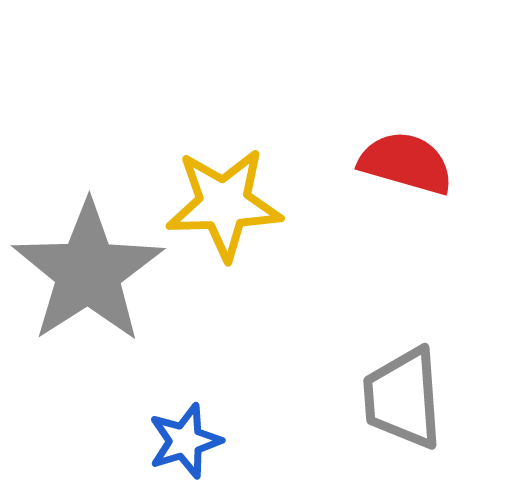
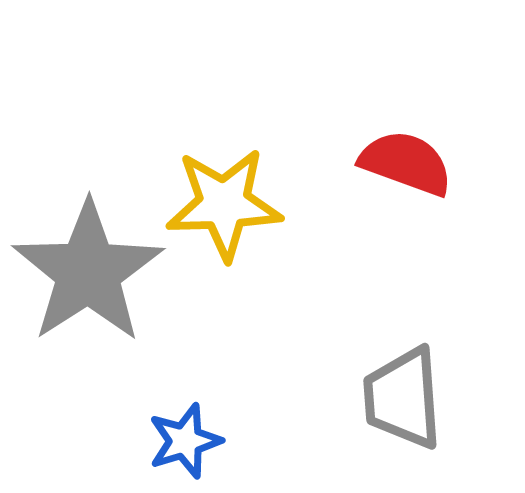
red semicircle: rotated 4 degrees clockwise
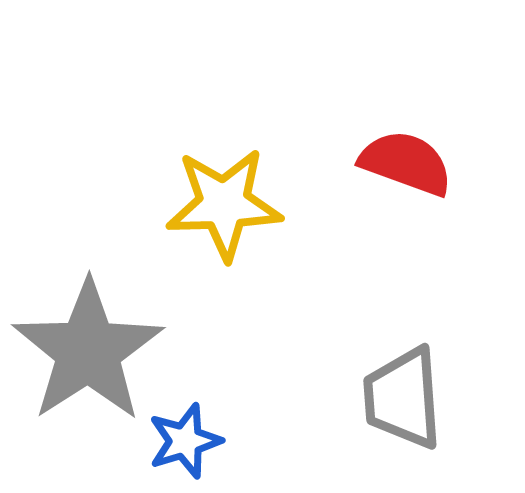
gray star: moved 79 px down
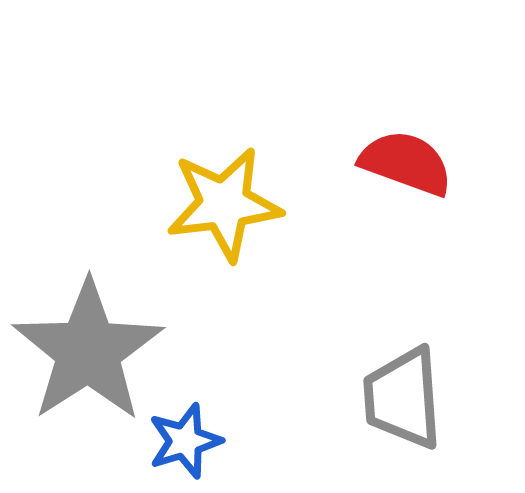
yellow star: rotated 5 degrees counterclockwise
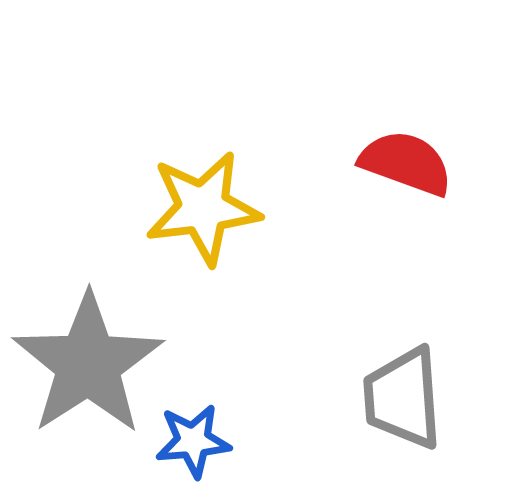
yellow star: moved 21 px left, 4 px down
gray star: moved 13 px down
blue star: moved 8 px right; rotated 12 degrees clockwise
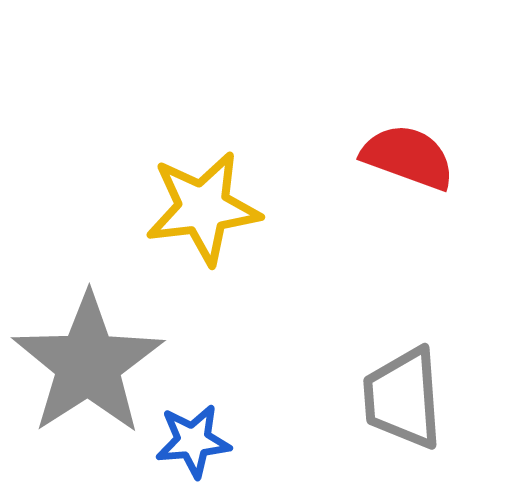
red semicircle: moved 2 px right, 6 px up
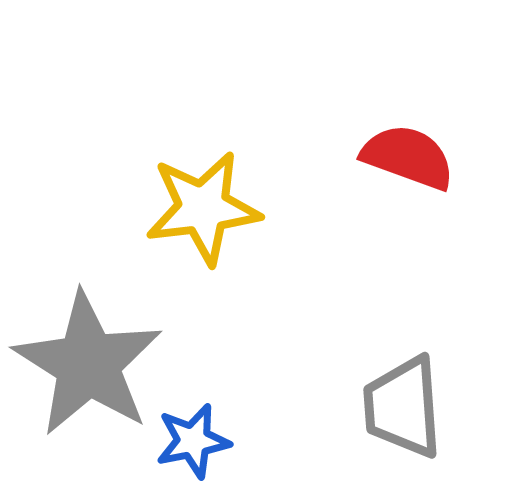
gray star: rotated 7 degrees counterclockwise
gray trapezoid: moved 9 px down
blue star: rotated 6 degrees counterclockwise
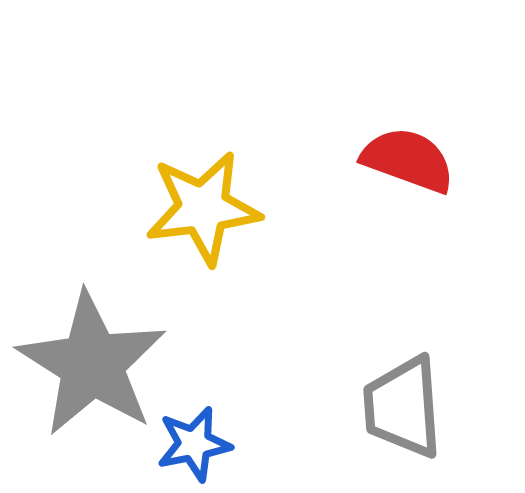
red semicircle: moved 3 px down
gray star: moved 4 px right
blue star: moved 1 px right, 3 px down
